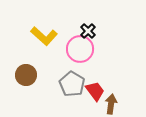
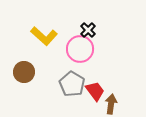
black cross: moved 1 px up
brown circle: moved 2 px left, 3 px up
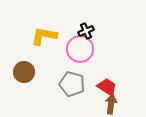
black cross: moved 2 px left, 1 px down; rotated 21 degrees clockwise
yellow L-shape: rotated 148 degrees clockwise
gray pentagon: rotated 15 degrees counterclockwise
red trapezoid: moved 12 px right, 4 px up; rotated 20 degrees counterclockwise
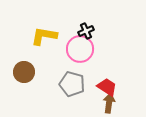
brown arrow: moved 2 px left, 1 px up
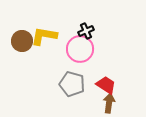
brown circle: moved 2 px left, 31 px up
red trapezoid: moved 1 px left, 2 px up
